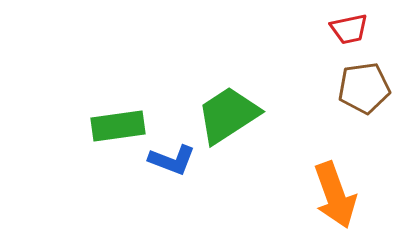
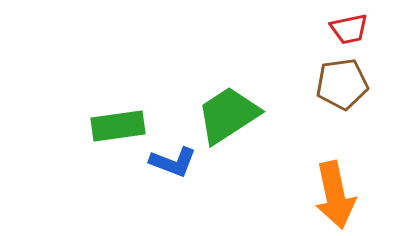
brown pentagon: moved 22 px left, 4 px up
blue L-shape: moved 1 px right, 2 px down
orange arrow: rotated 8 degrees clockwise
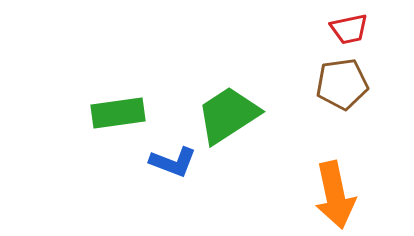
green rectangle: moved 13 px up
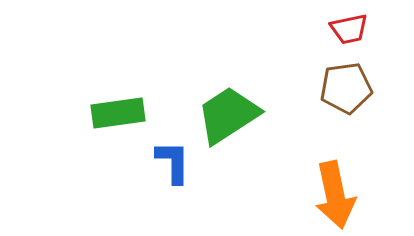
brown pentagon: moved 4 px right, 4 px down
blue L-shape: rotated 111 degrees counterclockwise
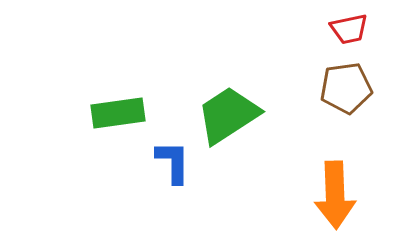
orange arrow: rotated 10 degrees clockwise
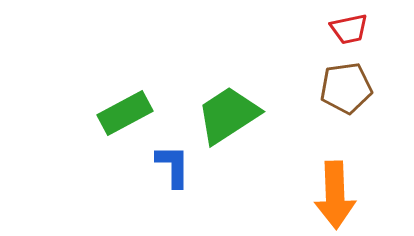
green rectangle: moved 7 px right; rotated 20 degrees counterclockwise
blue L-shape: moved 4 px down
